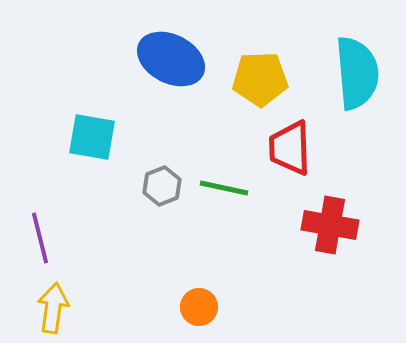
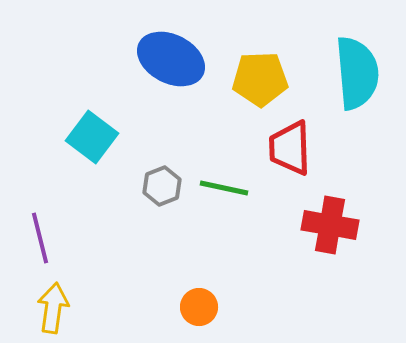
cyan square: rotated 27 degrees clockwise
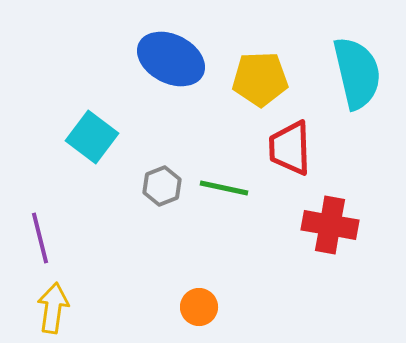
cyan semicircle: rotated 8 degrees counterclockwise
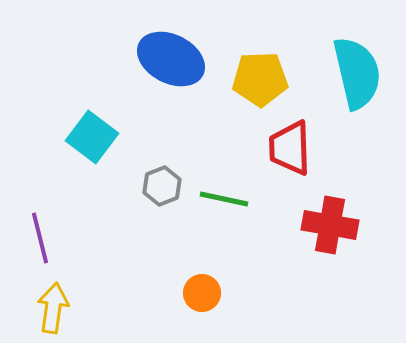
green line: moved 11 px down
orange circle: moved 3 px right, 14 px up
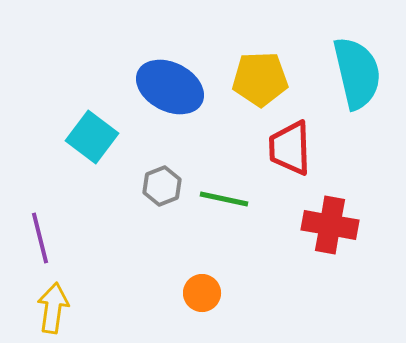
blue ellipse: moved 1 px left, 28 px down
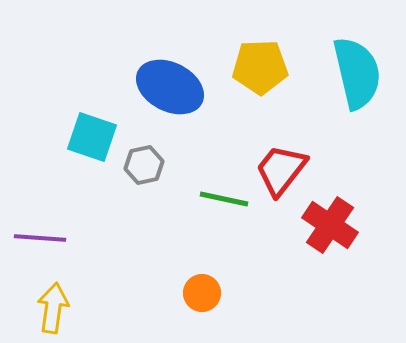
yellow pentagon: moved 12 px up
cyan square: rotated 18 degrees counterclockwise
red trapezoid: moved 9 px left, 22 px down; rotated 40 degrees clockwise
gray hexagon: moved 18 px left, 21 px up; rotated 9 degrees clockwise
red cross: rotated 24 degrees clockwise
purple line: rotated 72 degrees counterclockwise
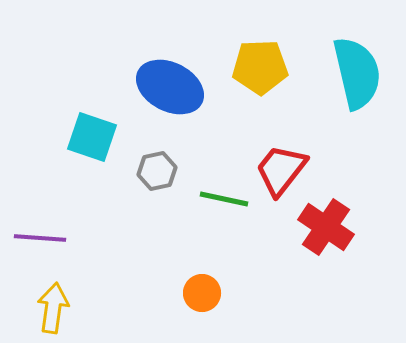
gray hexagon: moved 13 px right, 6 px down
red cross: moved 4 px left, 2 px down
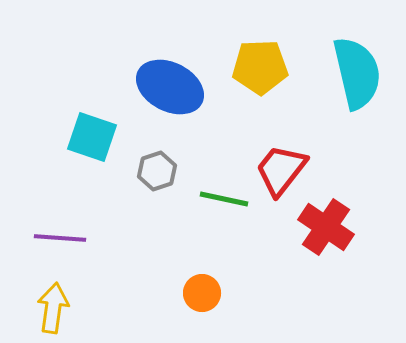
gray hexagon: rotated 6 degrees counterclockwise
purple line: moved 20 px right
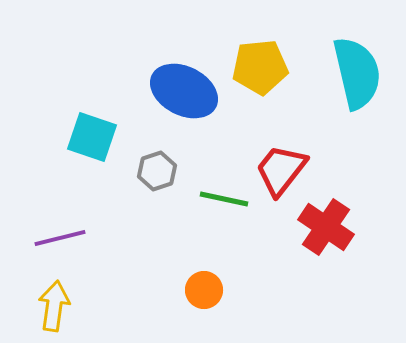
yellow pentagon: rotated 4 degrees counterclockwise
blue ellipse: moved 14 px right, 4 px down
purple line: rotated 18 degrees counterclockwise
orange circle: moved 2 px right, 3 px up
yellow arrow: moved 1 px right, 2 px up
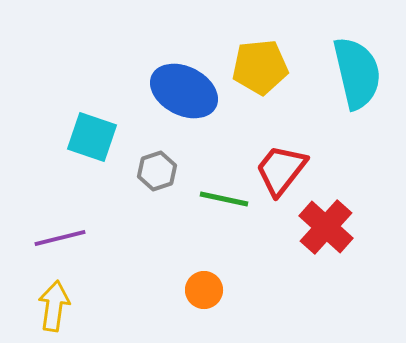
red cross: rotated 8 degrees clockwise
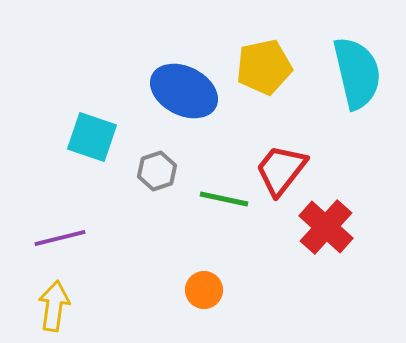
yellow pentagon: moved 4 px right; rotated 6 degrees counterclockwise
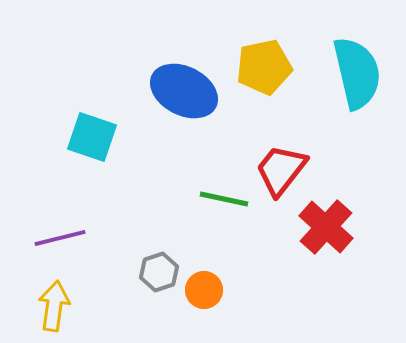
gray hexagon: moved 2 px right, 101 px down
